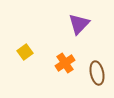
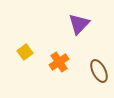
orange cross: moved 6 px left, 1 px up
brown ellipse: moved 2 px right, 2 px up; rotated 15 degrees counterclockwise
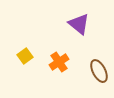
purple triangle: rotated 35 degrees counterclockwise
yellow square: moved 4 px down
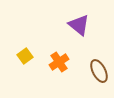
purple triangle: moved 1 px down
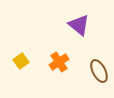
yellow square: moved 4 px left, 5 px down
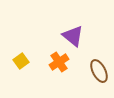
purple triangle: moved 6 px left, 11 px down
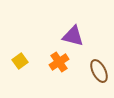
purple triangle: rotated 25 degrees counterclockwise
yellow square: moved 1 px left
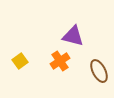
orange cross: moved 1 px right, 1 px up
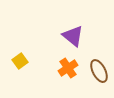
purple triangle: rotated 25 degrees clockwise
orange cross: moved 8 px right, 7 px down
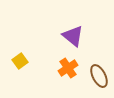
brown ellipse: moved 5 px down
